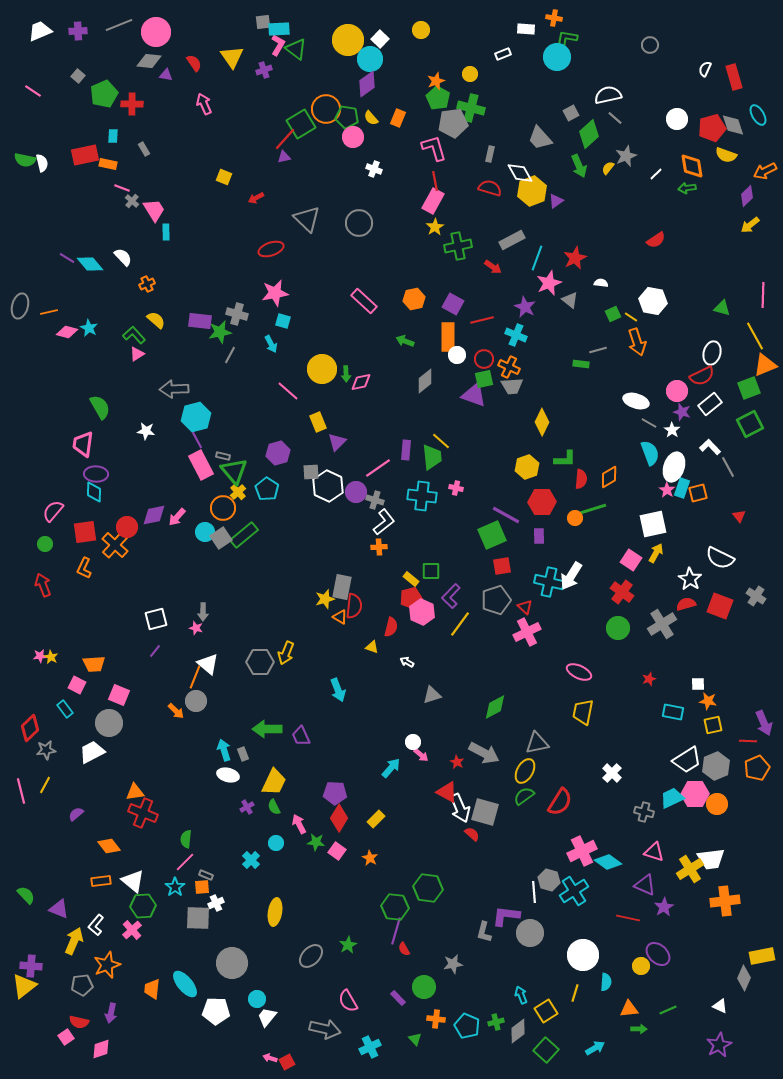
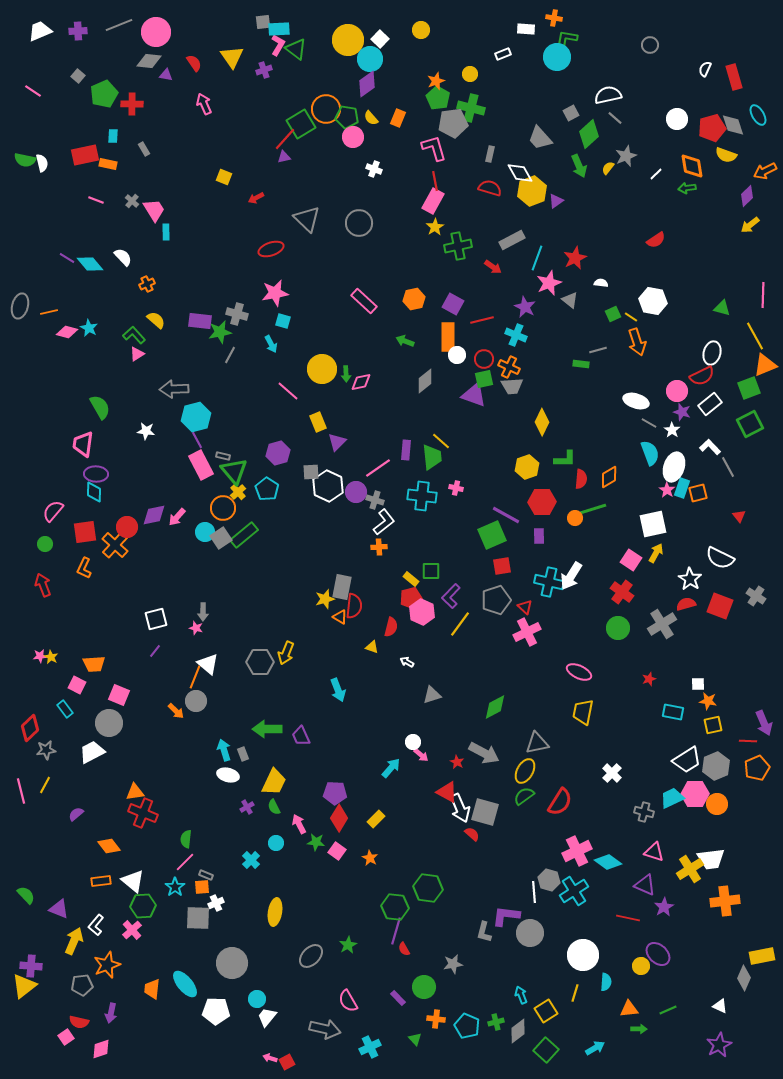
pink line at (122, 188): moved 26 px left, 12 px down
pink cross at (582, 851): moved 5 px left
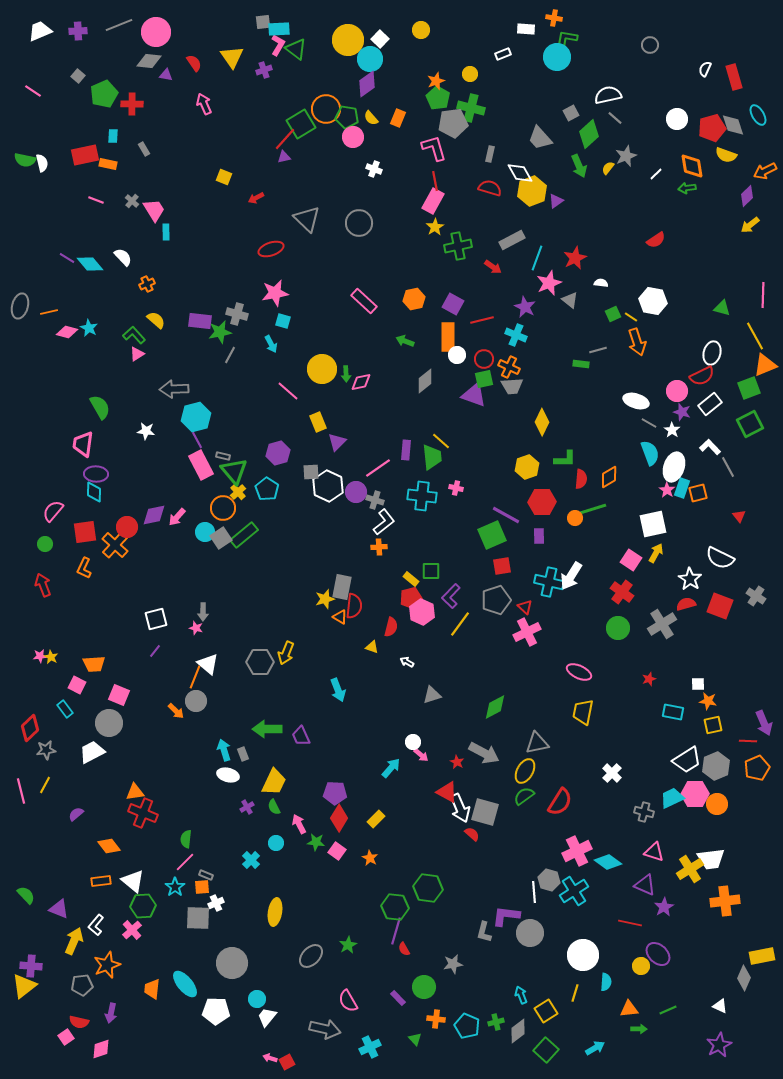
red line at (628, 918): moved 2 px right, 5 px down
